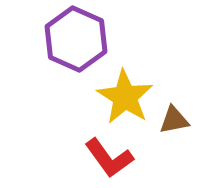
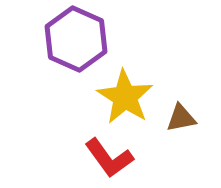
brown triangle: moved 7 px right, 2 px up
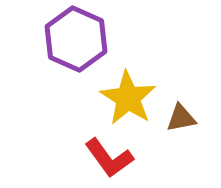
yellow star: moved 3 px right, 1 px down
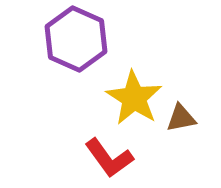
yellow star: moved 6 px right
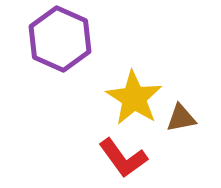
purple hexagon: moved 16 px left
red L-shape: moved 14 px right
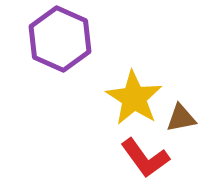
red L-shape: moved 22 px right
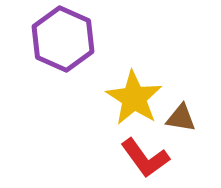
purple hexagon: moved 3 px right
brown triangle: rotated 20 degrees clockwise
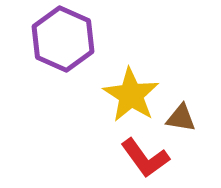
yellow star: moved 3 px left, 3 px up
